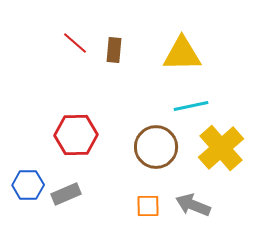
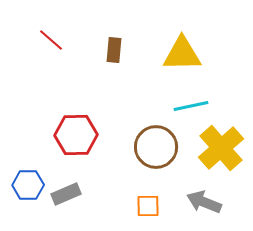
red line: moved 24 px left, 3 px up
gray arrow: moved 11 px right, 3 px up
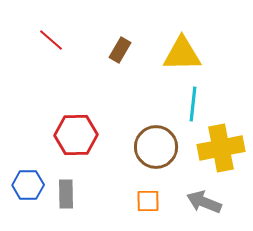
brown rectangle: moved 6 px right; rotated 25 degrees clockwise
cyan line: moved 2 px right, 2 px up; rotated 72 degrees counterclockwise
yellow cross: rotated 30 degrees clockwise
gray rectangle: rotated 68 degrees counterclockwise
orange square: moved 5 px up
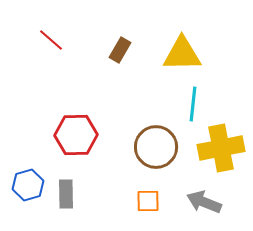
blue hexagon: rotated 16 degrees counterclockwise
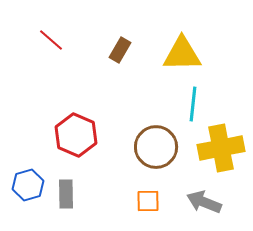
red hexagon: rotated 24 degrees clockwise
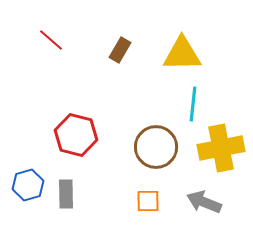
red hexagon: rotated 9 degrees counterclockwise
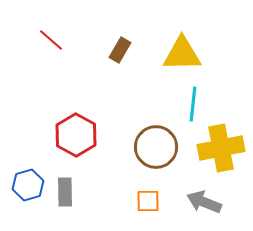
red hexagon: rotated 15 degrees clockwise
gray rectangle: moved 1 px left, 2 px up
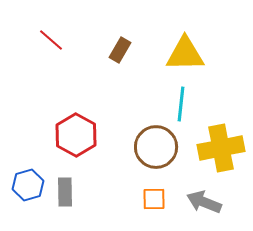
yellow triangle: moved 3 px right
cyan line: moved 12 px left
orange square: moved 6 px right, 2 px up
